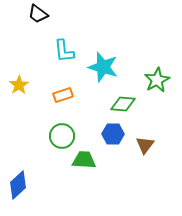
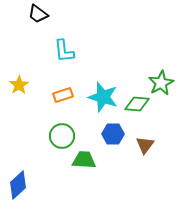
cyan star: moved 30 px down
green star: moved 4 px right, 3 px down
green diamond: moved 14 px right
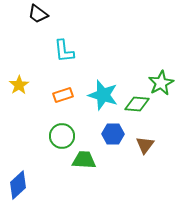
cyan star: moved 2 px up
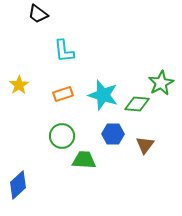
orange rectangle: moved 1 px up
